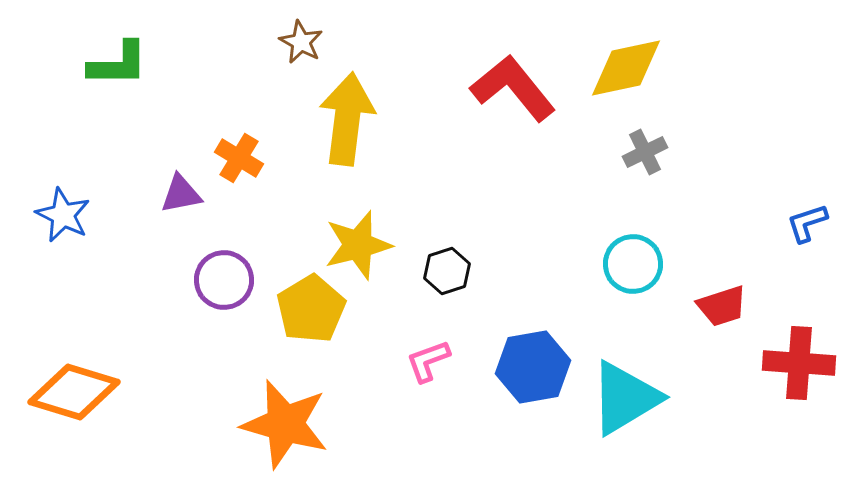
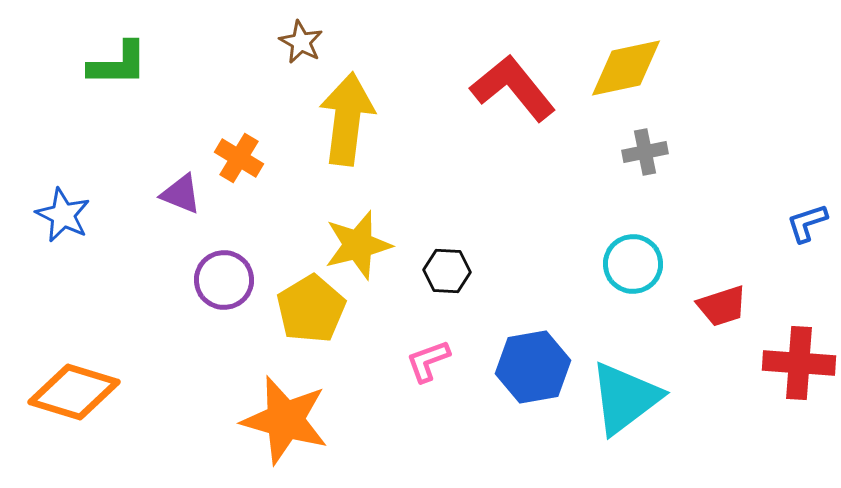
gray cross: rotated 15 degrees clockwise
purple triangle: rotated 33 degrees clockwise
black hexagon: rotated 21 degrees clockwise
cyan triangle: rotated 6 degrees counterclockwise
orange star: moved 4 px up
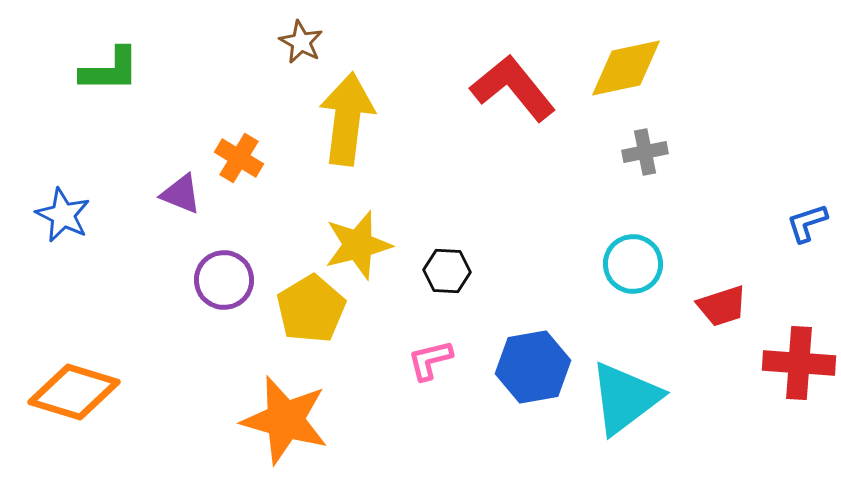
green L-shape: moved 8 px left, 6 px down
pink L-shape: moved 2 px right, 1 px up; rotated 6 degrees clockwise
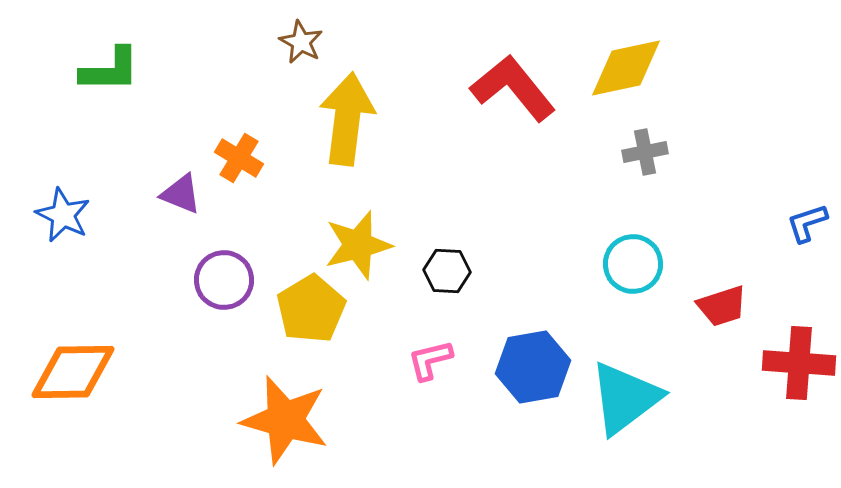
orange diamond: moved 1 px left, 20 px up; rotated 18 degrees counterclockwise
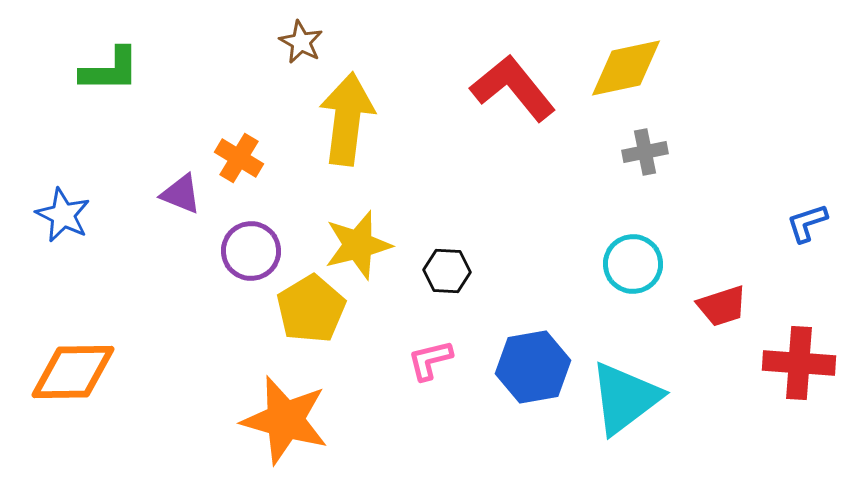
purple circle: moved 27 px right, 29 px up
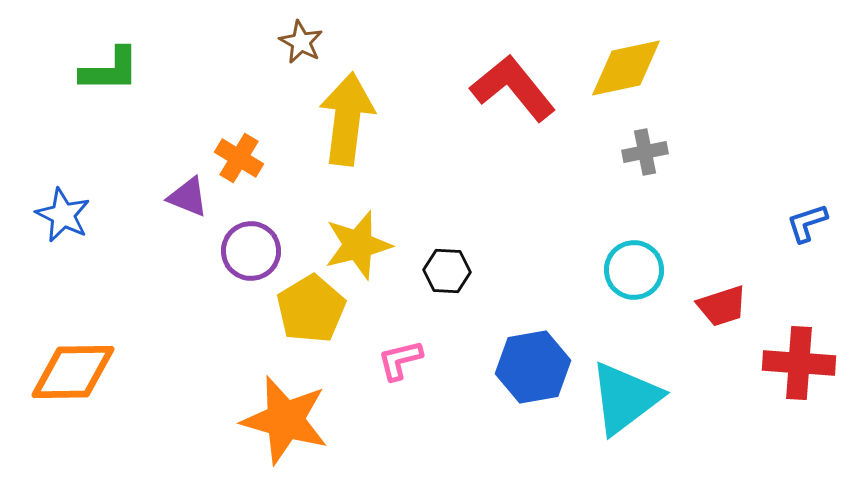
purple triangle: moved 7 px right, 3 px down
cyan circle: moved 1 px right, 6 px down
pink L-shape: moved 30 px left
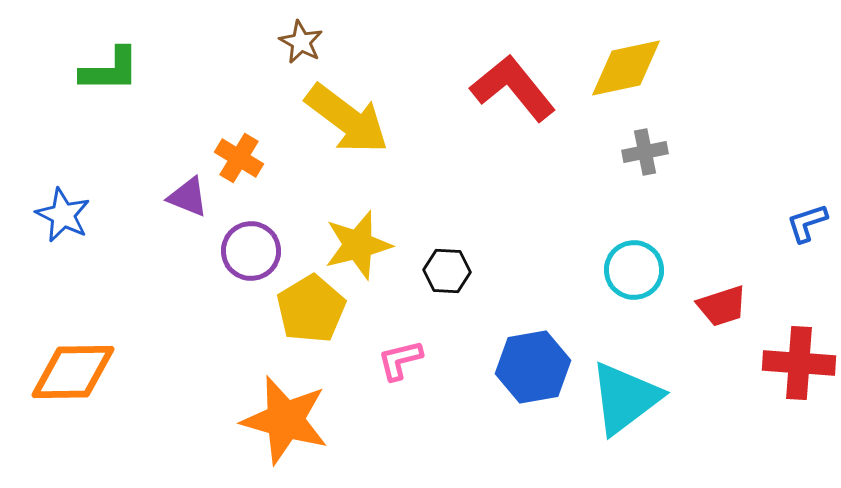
yellow arrow: rotated 120 degrees clockwise
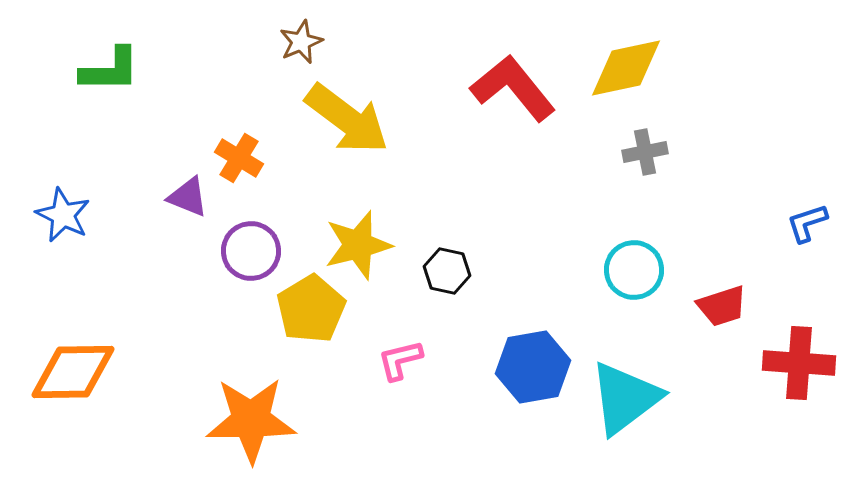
brown star: rotated 21 degrees clockwise
black hexagon: rotated 9 degrees clockwise
orange star: moved 34 px left; rotated 16 degrees counterclockwise
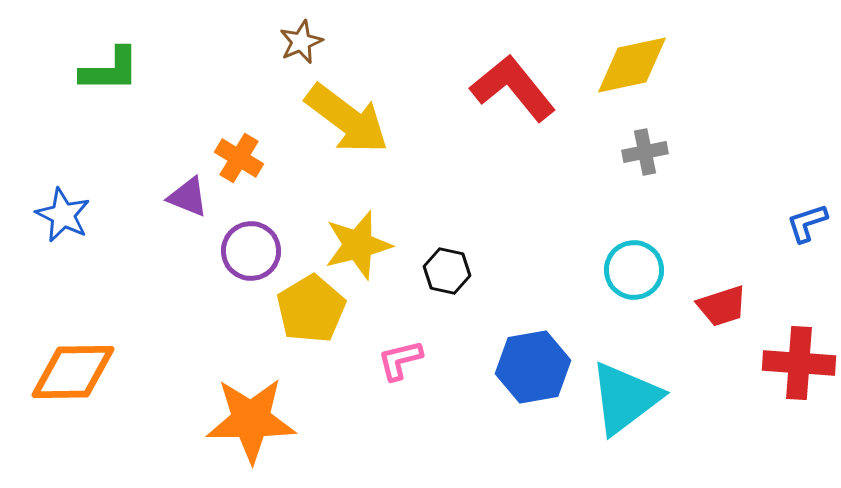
yellow diamond: moved 6 px right, 3 px up
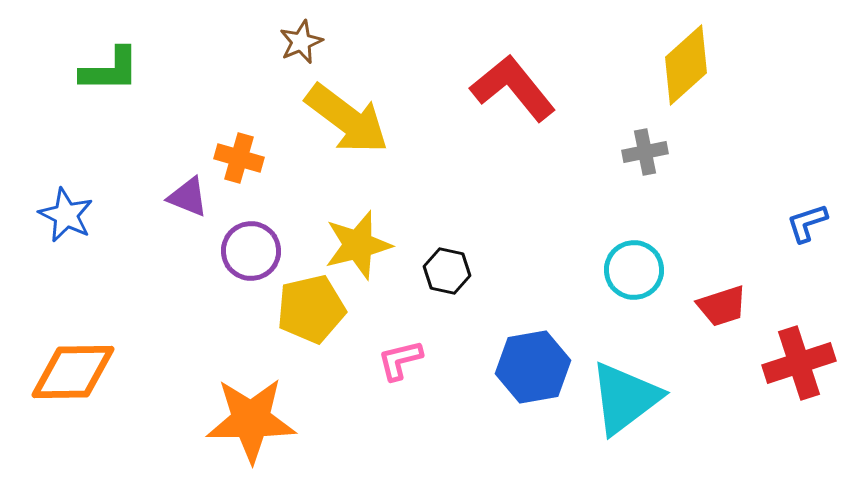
yellow diamond: moved 54 px right; rotated 30 degrees counterclockwise
orange cross: rotated 15 degrees counterclockwise
blue star: moved 3 px right
yellow pentagon: rotated 18 degrees clockwise
red cross: rotated 22 degrees counterclockwise
